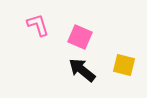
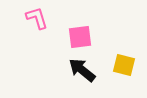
pink L-shape: moved 1 px left, 7 px up
pink square: rotated 30 degrees counterclockwise
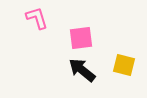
pink square: moved 1 px right, 1 px down
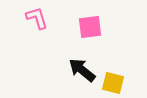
pink square: moved 9 px right, 11 px up
yellow square: moved 11 px left, 18 px down
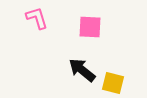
pink square: rotated 10 degrees clockwise
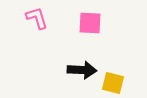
pink square: moved 4 px up
black arrow: rotated 144 degrees clockwise
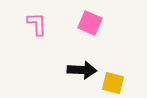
pink L-shape: moved 6 px down; rotated 15 degrees clockwise
pink square: rotated 20 degrees clockwise
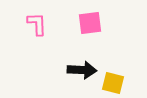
pink square: rotated 30 degrees counterclockwise
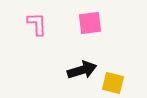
black arrow: rotated 20 degrees counterclockwise
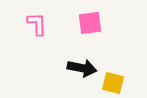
black arrow: moved 2 px up; rotated 28 degrees clockwise
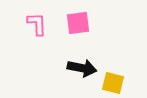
pink square: moved 12 px left
